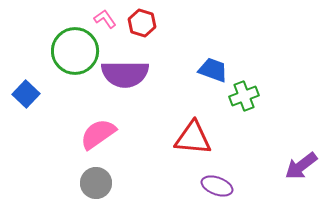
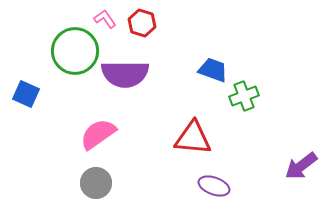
blue square: rotated 20 degrees counterclockwise
purple ellipse: moved 3 px left
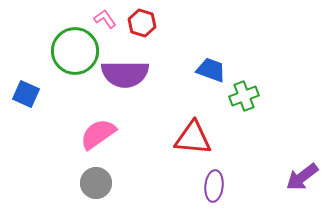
blue trapezoid: moved 2 px left
purple arrow: moved 1 px right, 11 px down
purple ellipse: rotated 76 degrees clockwise
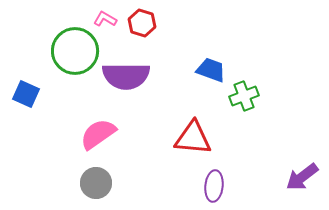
pink L-shape: rotated 25 degrees counterclockwise
purple semicircle: moved 1 px right, 2 px down
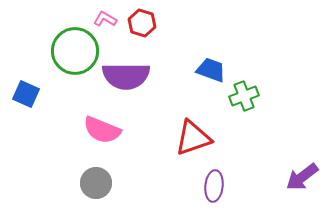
pink semicircle: moved 4 px right, 4 px up; rotated 123 degrees counterclockwise
red triangle: rotated 24 degrees counterclockwise
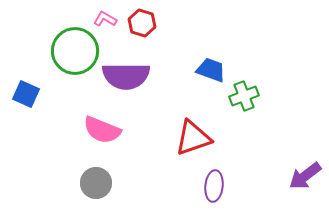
purple arrow: moved 3 px right, 1 px up
